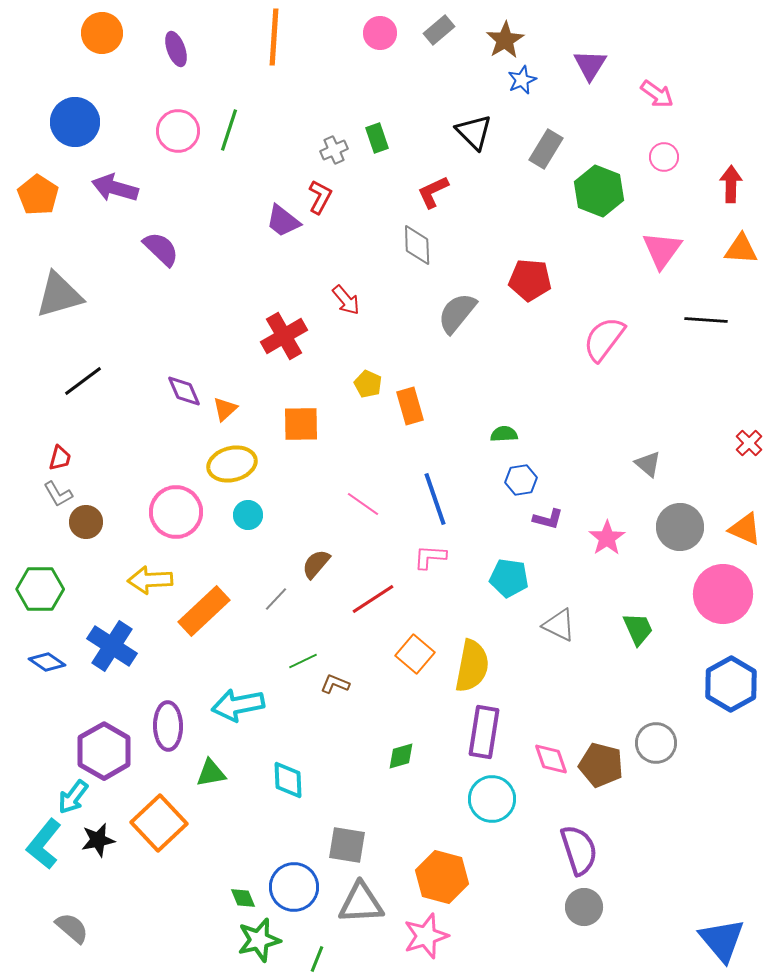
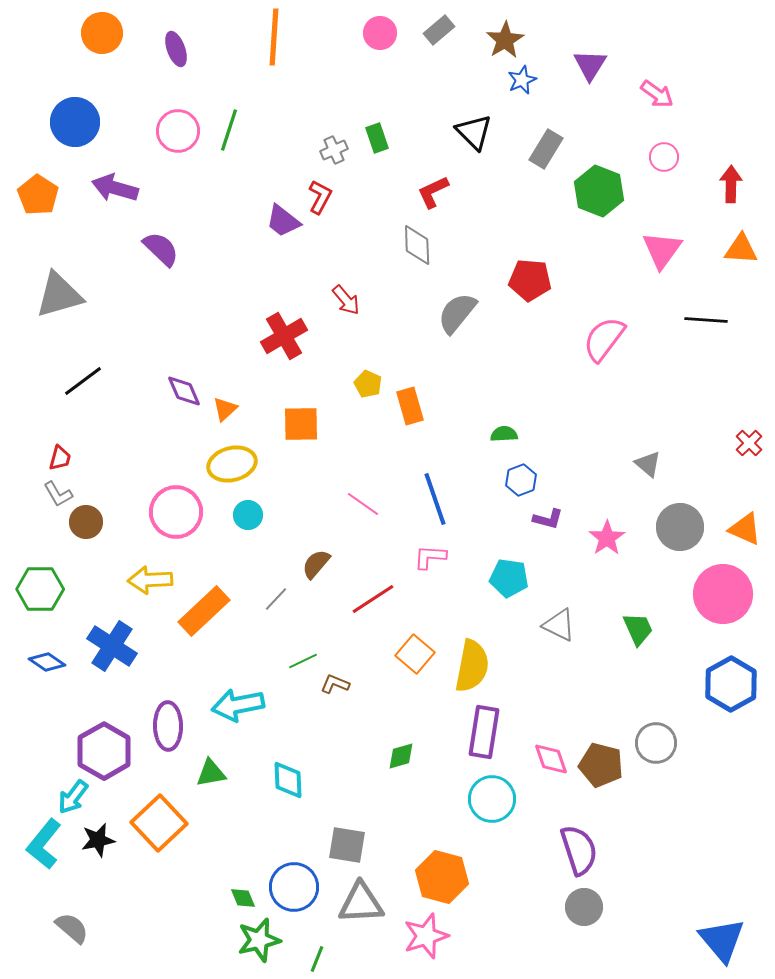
blue hexagon at (521, 480): rotated 12 degrees counterclockwise
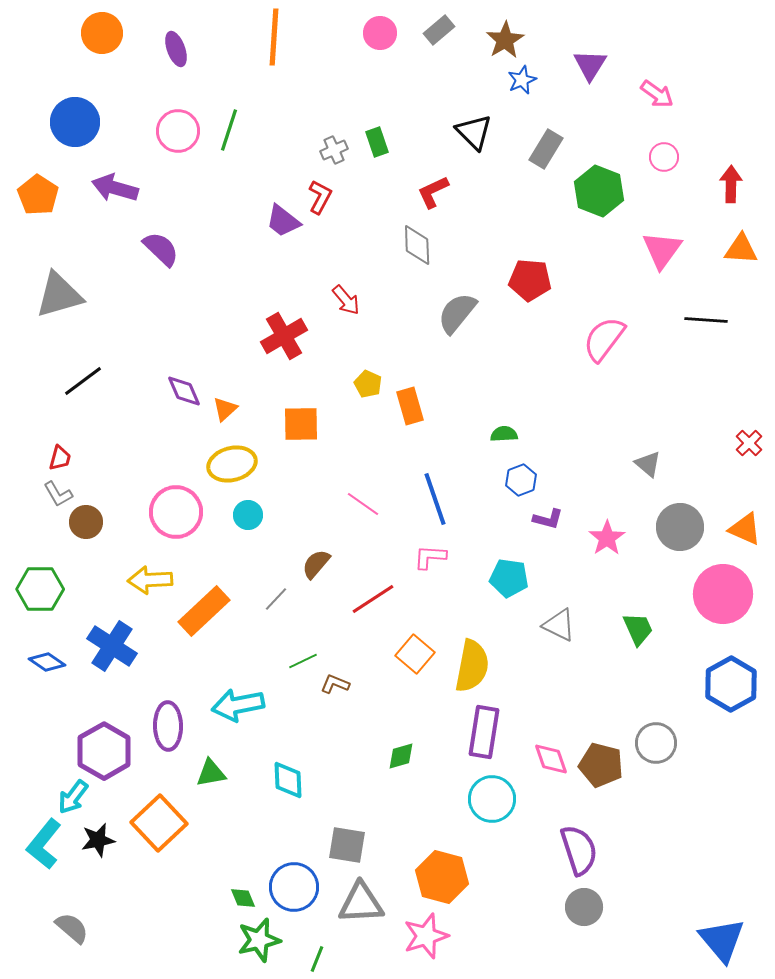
green rectangle at (377, 138): moved 4 px down
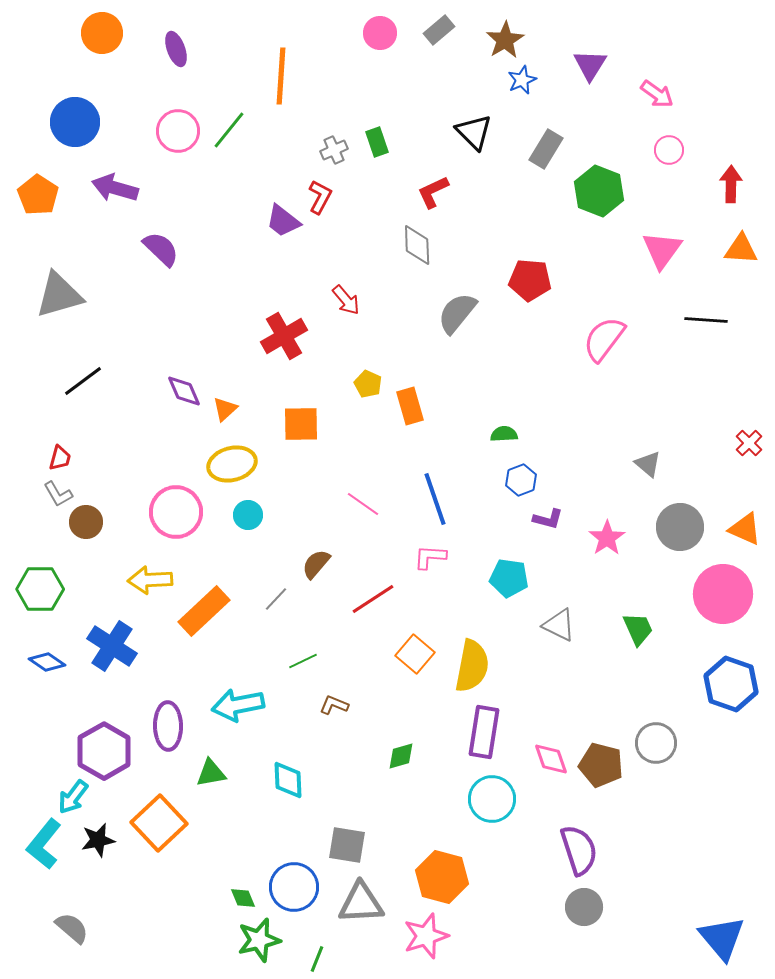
orange line at (274, 37): moved 7 px right, 39 px down
green line at (229, 130): rotated 21 degrees clockwise
pink circle at (664, 157): moved 5 px right, 7 px up
brown L-shape at (335, 684): moved 1 px left, 21 px down
blue hexagon at (731, 684): rotated 12 degrees counterclockwise
blue triangle at (722, 940): moved 2 px up
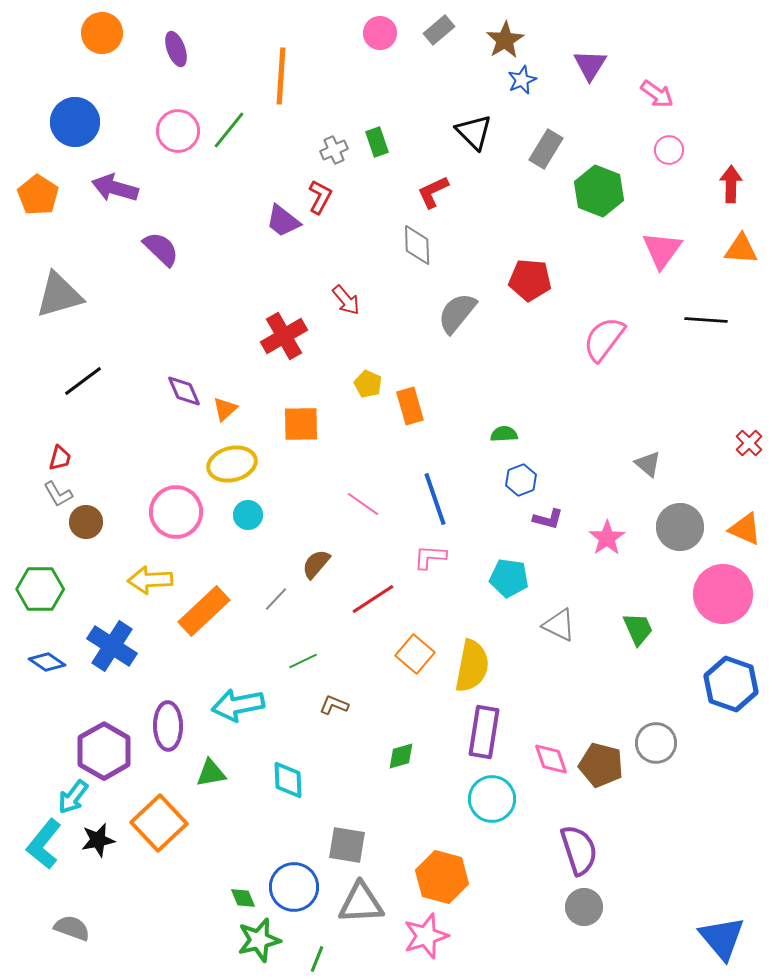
gray semicircle at (72, 928): rotated 21 degrees counterclockwise
